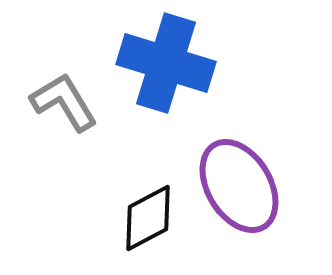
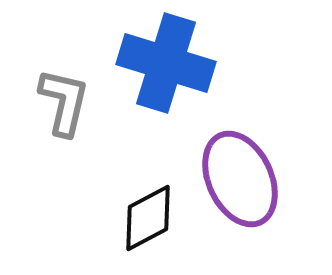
gray L-shape: rotated 44 degrees clockwise
purple ellipse: moved 1 px right, 7 px up; rotated 6 degrees clockwise
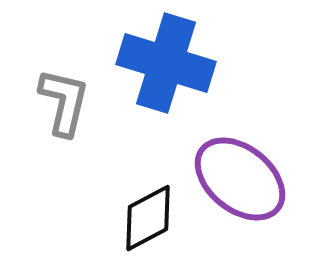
purple ellipse: rotated 26 degrees counterclockwise
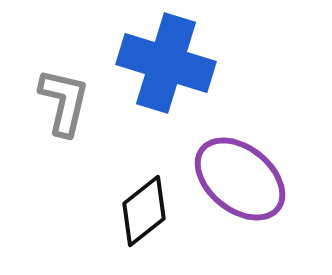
black diamond: moved 4 px left, 7 px up; rotated 10 degrees counterclockwise
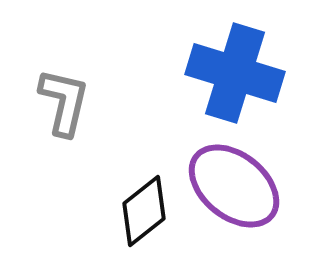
blue cross: moved 69 px right, 10 px down
purple ellipse: moved 6 px left, 7 px down
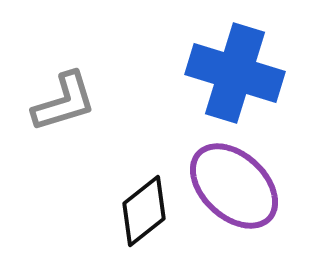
gray L-shape: rotated 60 degrees clockwise
purple ellipse: rotated 4 degrees clockwise
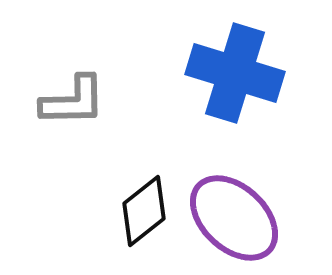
gray L-shape: moved 9 px right, 1 px up; rotated 16 degrees clockwise
purple ellipse: moved 32 px down
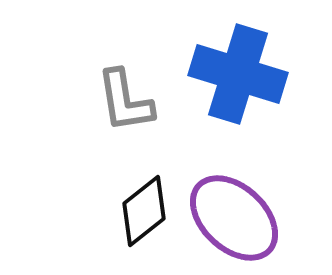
blue cross: moved 3 px right, 1 px down
gray L-shape: moved 52 px right; rotated 82 degrees clockwise
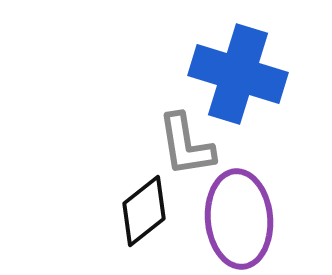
gray L-shape: moved 61 px right, 44 px down
purple ellipse: moved 5 px right, 1 px down; rotated 42 degrees clockwise
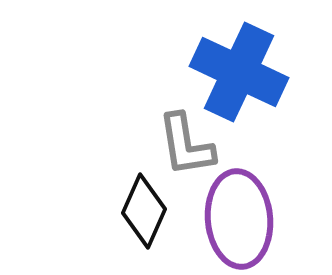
blue cross: moved 1 px right, 2 px up; rotated 8 degrees clockwise
black diamond: rotated 28 degrees counterclockwise
